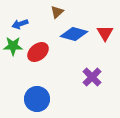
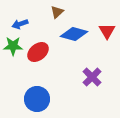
red triangle: moved 2 px right, 2 px up
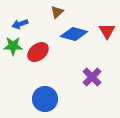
blue circle: moved 8 px right
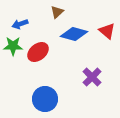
red triangle: rotated 18 degrees counterclockwise
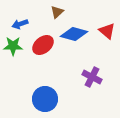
red ellipse: moved 5 px right, 7 px up
purple cross: rotated 18 degrees counterclockwise
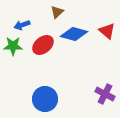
blue arrow: moved 2 px right, 1 px down
purple cross: moved 13 px right, 17 px down
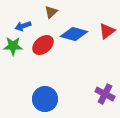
brown triangle: moved 6 px left
blue arrow: moved 1 px right, 1 px down
red triangle: rotated 42 degrees clockwise
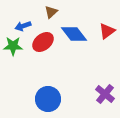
blue diamond: rotated 36 degrees clockwise
red ellipse: moved 3 px up
purple cross: rotated 12 degrees clockwise
blue circle: moved 3 px right
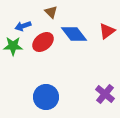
brown triangle: rotated 32 degrees counterclockwise
blue circle: moved 2 px left, 2 px up
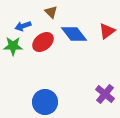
blue circle: moved 1 px left, 5 px down
